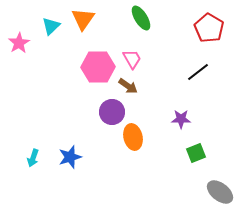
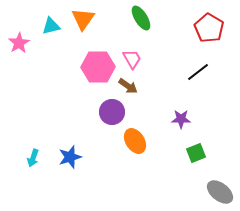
cyan triangle: rotated 30 degrees clockwise
orange ellipse: moved 2 px right, 4 px down; rotated 20 degrees counterclockwise
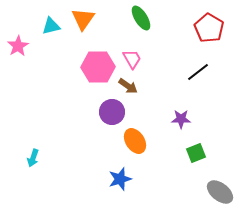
pink star: moved 1 px left, 3 px down
blue star: moved 50 px right, 22 px down
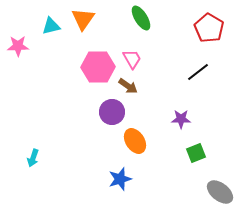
pink star: rotated 30 degrees clockwise
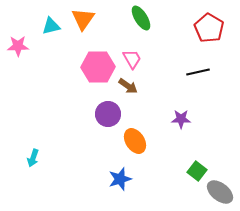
black line: rotated 25 degrees clockwise
purple circle: moved 4 px left, 2 px down
green square: moved 1 px right, 18 px down; rotated 30 degrees counterclockwise
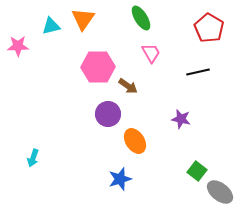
pink trapezoid: moved 19 px right, 6 px up
purple star: rotated 12 degrees clockwise
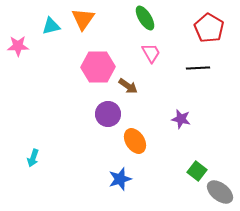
green ellipse: moved 4 px right
black line: moved 4 px up; rotated 10 degrees clockwise
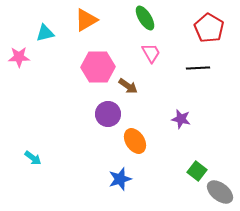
orange triangle: moved 3 px right, 1 px down; rotated 25 degrees clockwise
cyan triangle: moved 6 px left, 7 px down
pink star: moved 1 px right, 11 px down
cyan arrow: rotated 72 degrees counterclockwise
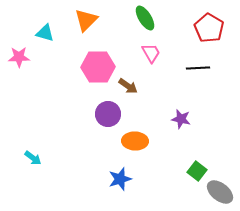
orange triangle: rotated 15 degrees counterclockwise
cyan triangle: rotated 30 degrees clockwise
orange ellipse: rotated 55 degrees counterclockwise
